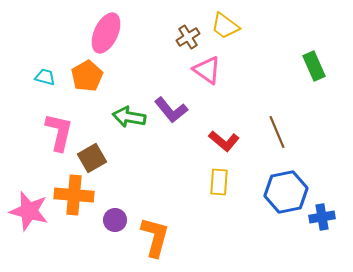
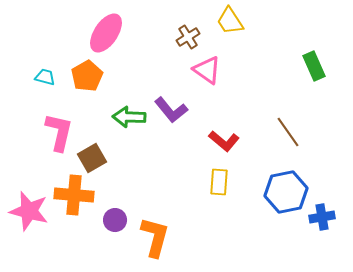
yellow trapezoid: moved 5 px right, 5 px up; rotated 20 degrees clockwise
pink ellipse: rotated 9 degrees clockwise
green arrow: rotated 8 degrees counterclockwise
brown line: moved 11 px right; rotated 12 degrees counterclockwise
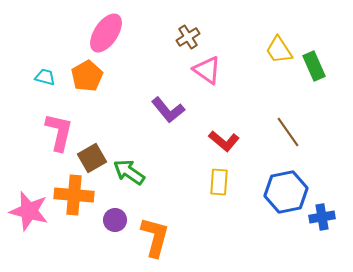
yellow trapezoid: moved 49 px right, 29 px down
purple L-shape: moved 3 px left
green arrow: moved 55 px down; rotated 32 degrees clockwise
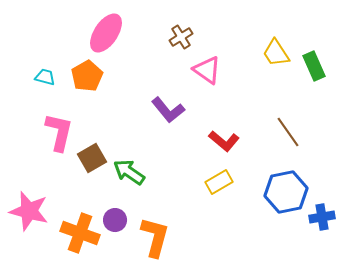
brown cross: moved 7 px left
yellow trapezoid: moved 3 px left, 3 px down
yellow rectangle: rotated 56 degrees clockwise
orange cross: moved 6 px right, 38 px down; rotated 15 degrees clockwise
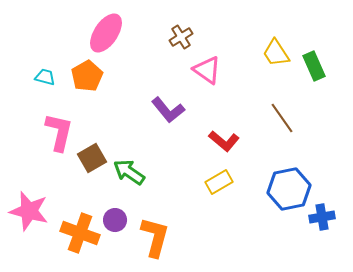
brown line: moved 6 px left, 14 px up
blue hexagon: moved 3 px right, 3 px up
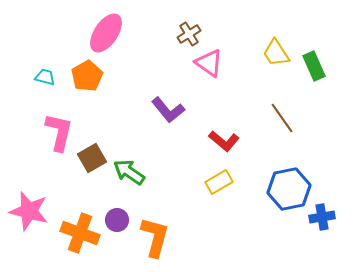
brown cross: moved 8 px right, 3 px up
pink triangle: moved 2 px right, 7 px up
purple circle: moved 2 px right
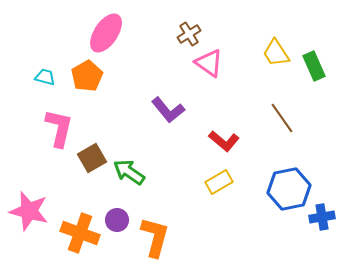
pink L-shape: moved 4 px up
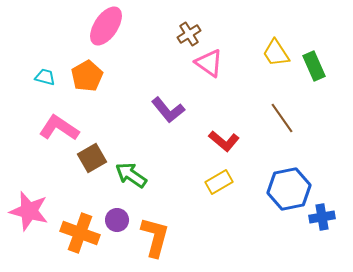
pink ellipse: moved 7 px up
pink L-shape: rotated 69 degrees counterclockwise
green arrow: moved 2 px right, 3 px down
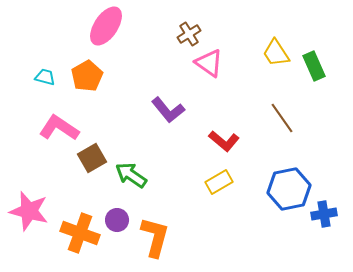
blue cross: moved 2 px right, 3 px up
